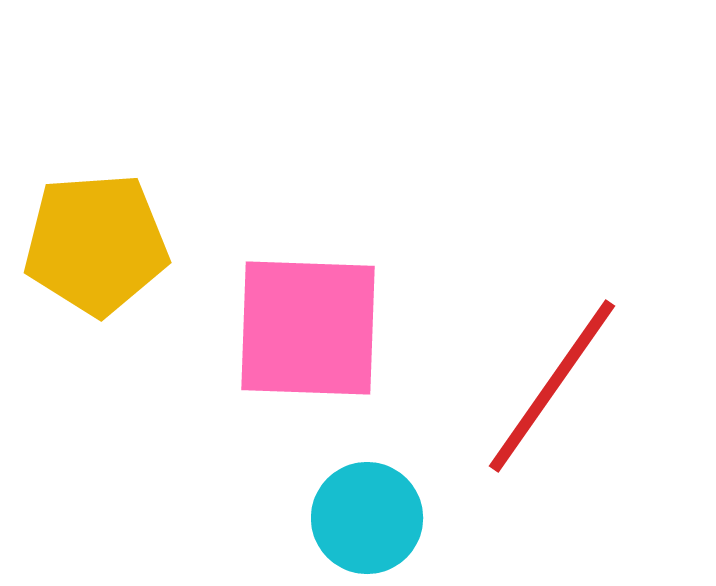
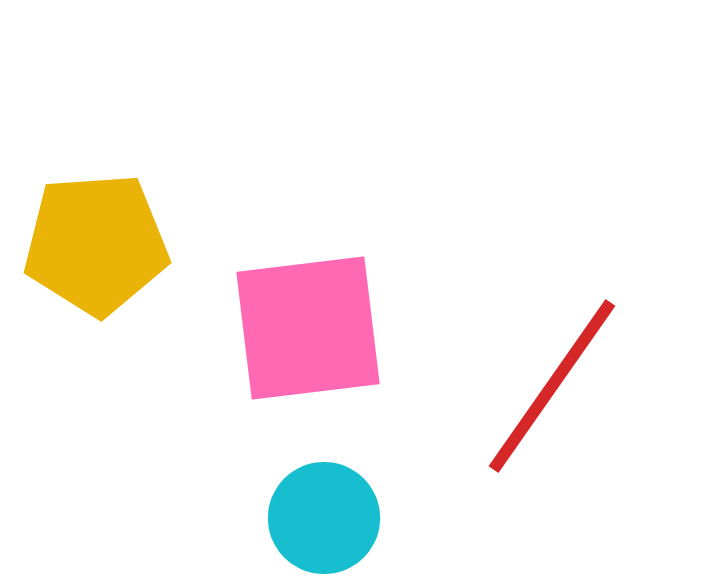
pink square: rotated 9 degrees counterclockwise
cyan circle: moved 43 px left
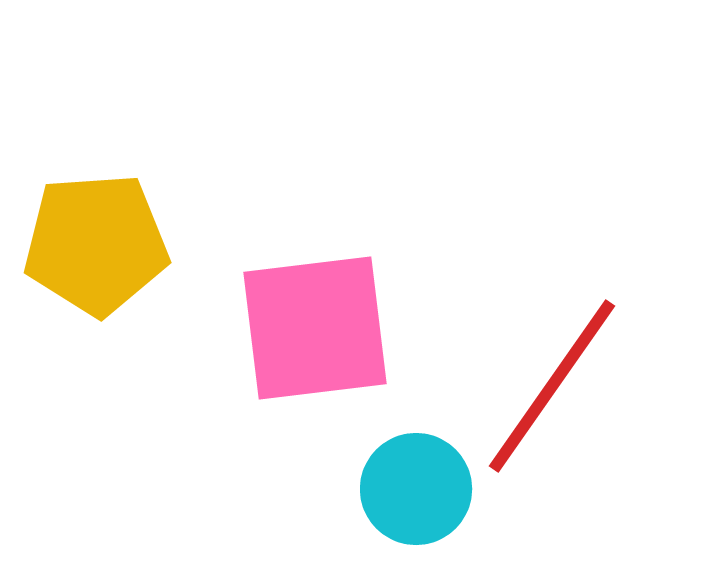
pink square: moved 7 px right
cyan circle: moved 92 px right, 29 px up
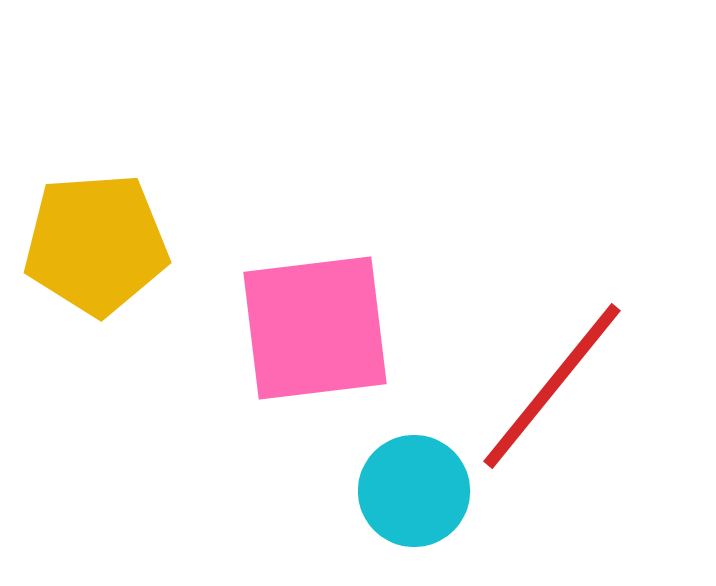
red line: rotated 4 degrees clockwise
cyan circle: moved 2 px left, 2 px down
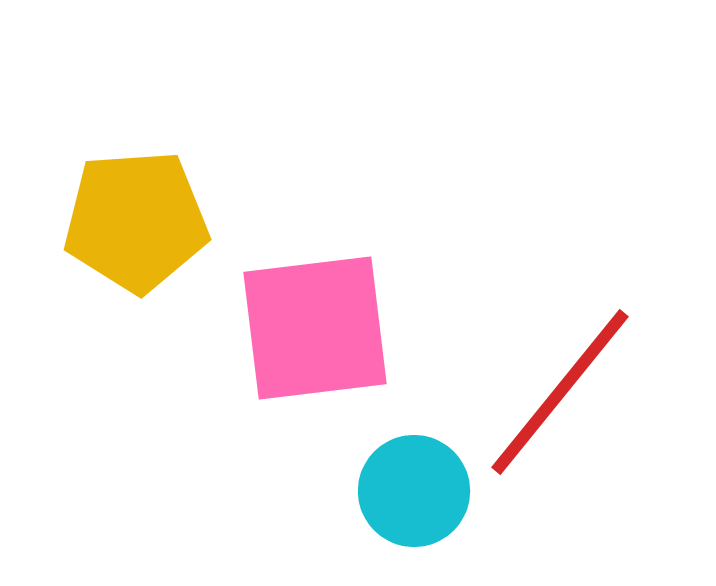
yellow pentagon: moved 40 px right, 23 px up
red line: moved 8 px right, 6 px down
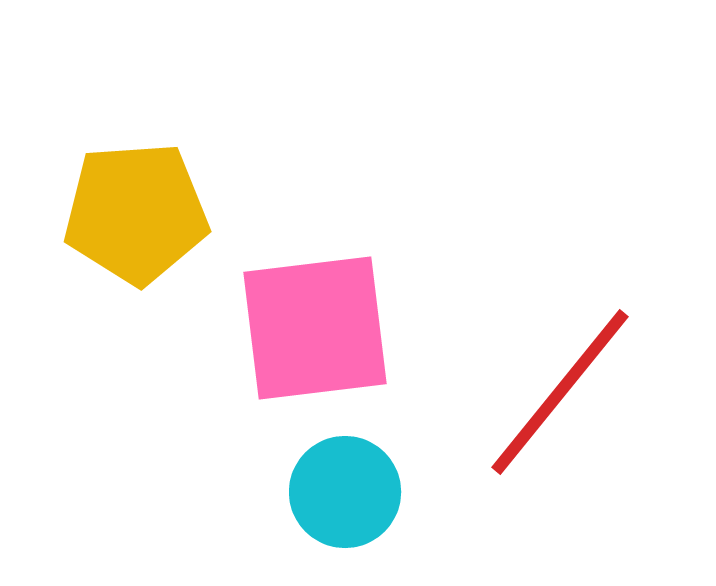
yellow pentagon: moved 8 px up
cyan circle: moved 69 px left, 1 px down
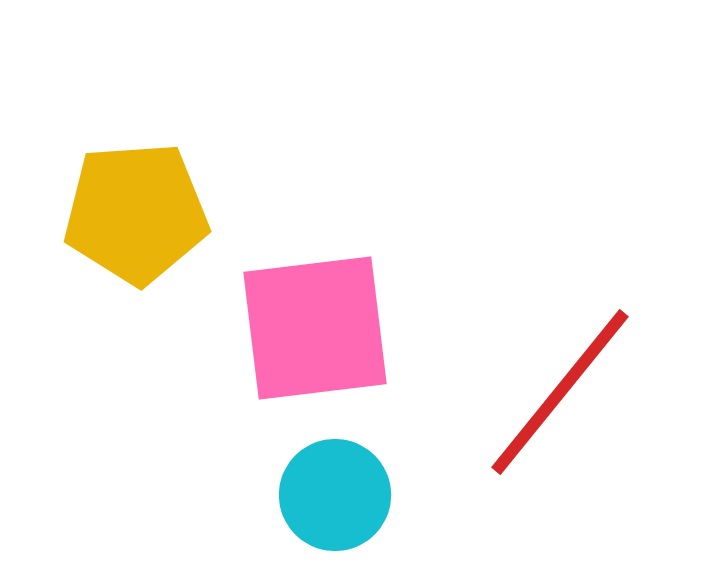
cyan circle: moved 10 px left, 3 px down
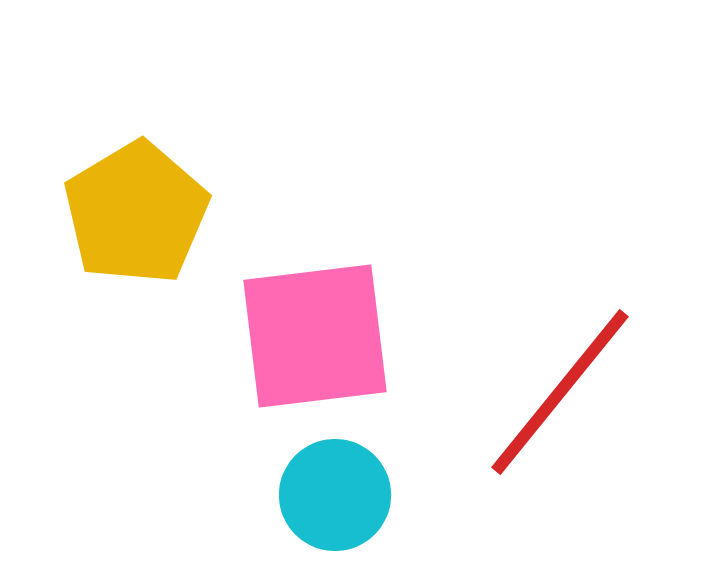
yellow pentagon: rotated 27 degrees counterclockwise
pink square: moved 8 px down
